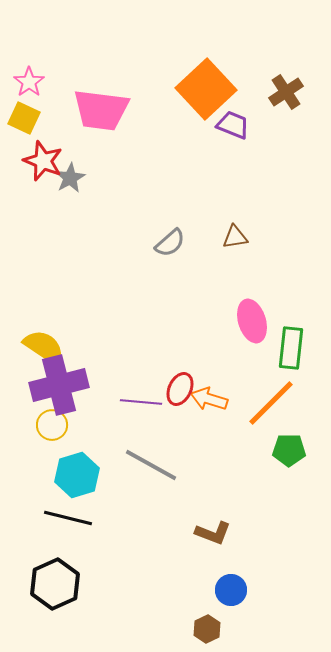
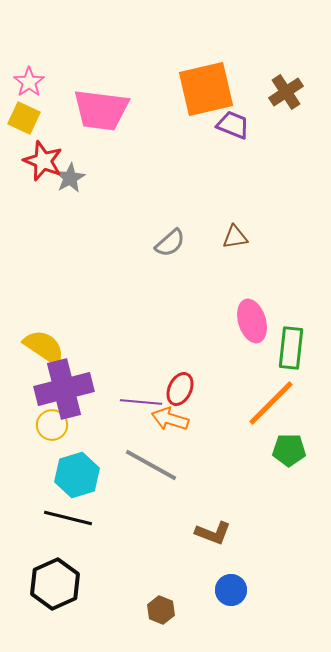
orange square: rotated 30 degrees clockwise
purple cross: moved 5 px right, 4 px down
orange arrow: moved 39 px left, 20 px down
brown hexagon: moved 46 px left, 19 px up; rotated 12 degrees counterclockwise
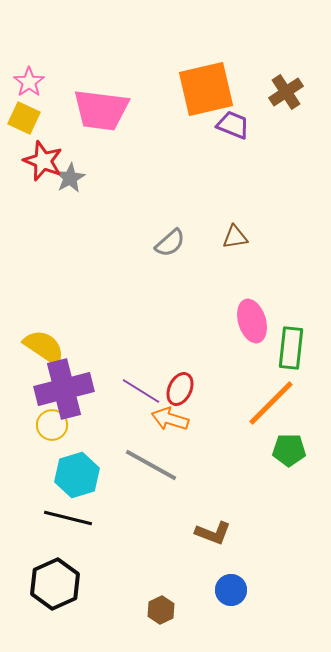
purple line: moved 11 px up; rotated 27 degrees clockwise
brown hexagon: rotated 12 degrees clockwise
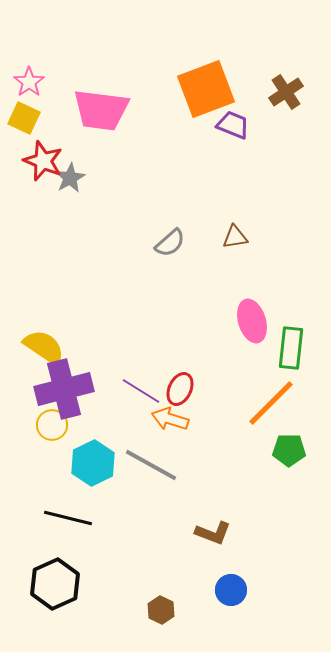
orange square: rotated 8 degrees counterclockwise
cyan hexagon: moved 16 px right, 12 px up; rotated 9 degrees counterclockwise
brown hexagon: rotated 8 degrees counterclockwise
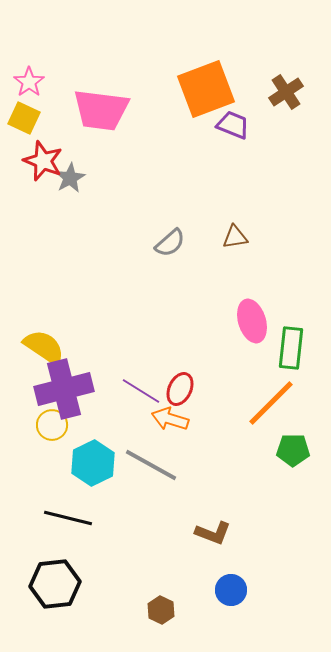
green pentagon: moved 4 px right
black hexagon: rotated 18 degrees clockwise
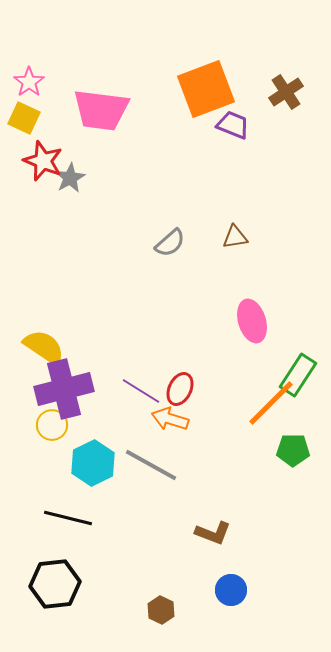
green rectangle: moved 7 px right, 27 px down; rotated 27 degrees clockwise
